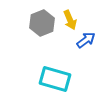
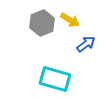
yellow arrow: rotated 36 degrees counterclockwise
blue arrow: moved 4 px down
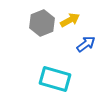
yellow arrow: rotated 60 degrees counterclockwise
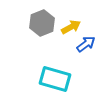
yellow arrow: moved 1 px right, 7 px down
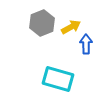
blue arrow: rotated 54 degrees counterclockwise
cyan rectangle: moved 3 px right
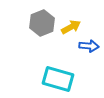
blue arrow: moved 3 px right, 2 px down; rotated 96 degrees clockwise
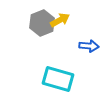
yellow arrow: moved 11 px left, 7 px up
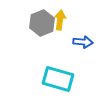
yellow arrow: rotated 54 degrees counterclockwise
blue arrow: moved 6 px left, 4 px up
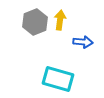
gray hexagon: moved 7 px left, 1 px up
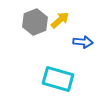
yellow arrow: rotated 42 degrees clockwise
